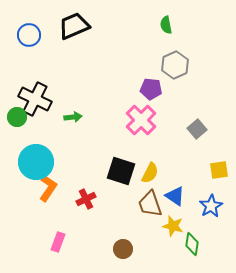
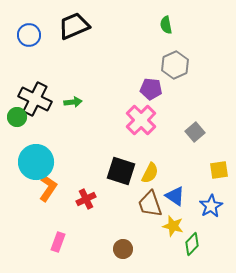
green arrow: moved 15 px up
gray square: moved 2 px left, 3 px down
green diamond: rotated 35 degrees clockwise
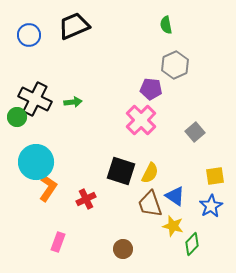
yellow square: moved 4 px left, 6 px down
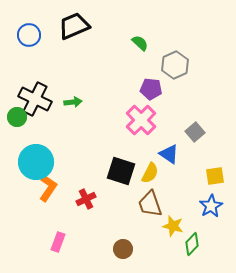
green semicircle: moved 26 px left, 18 px down; rotated 144 degrees clockwise
blue triangle: moved 6 px left, 42 px up
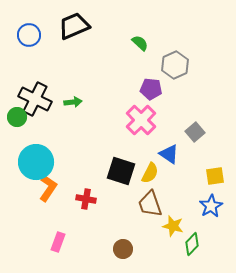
red cross: rotated 36 degrees clockwise
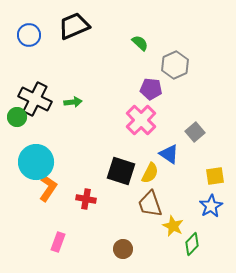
yellow star: rotated 10 degrees clockwise
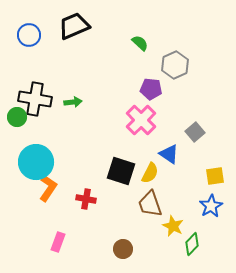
black cross: rotated 16 degrees counterclockwise
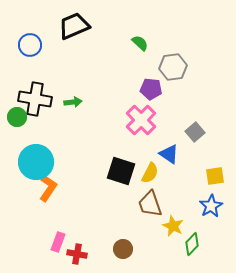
blue circle: moved 1 px right, 10 px down
gray hexagon: moved 2 px left, 2 px down; rotated 16 degrees clockwise
red cross: moved 9 px left, 55 px down
